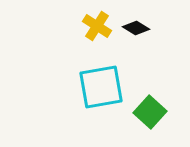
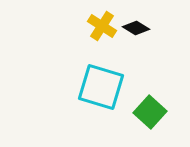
yellow cross: moved 5 px right
cyan square: rotated 27 degrees clockwise
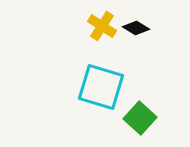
green square: moved 10 px left, 6 px down
